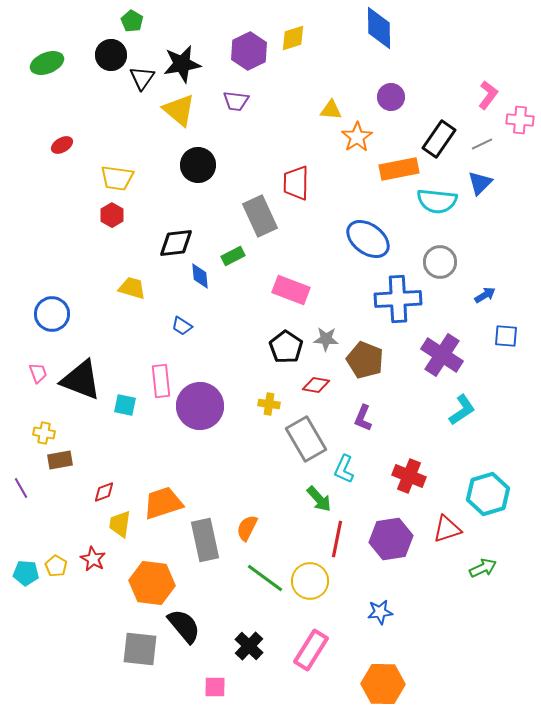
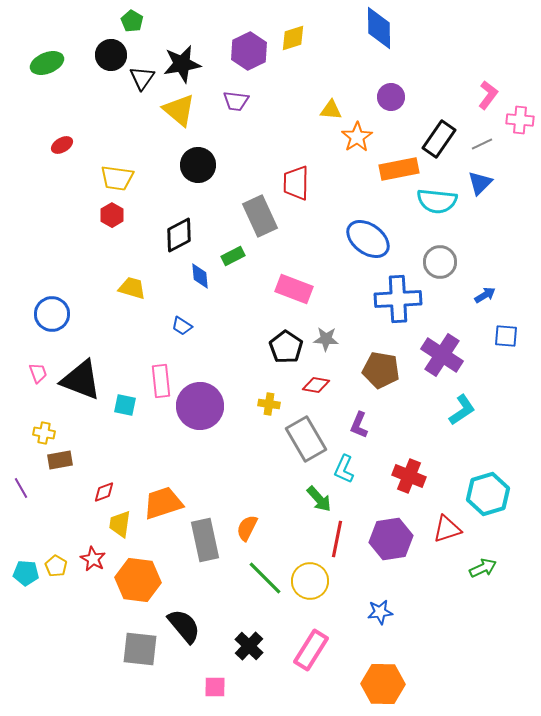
black diamond at (176, 243): moved 3 px right, 8 px up; rotated 21 degrees counterclockwise
pink rectangle at (291, 290): moved 3 px right, 1 px up
brown pentagon at (365, 360): moved 16 px right, 10 px down; rotated 12 degrees counterclockwise
purple L-shape at (363, 418): moved 4 px left, 7 px down
green line at (265, 578): rotated 9 degrees clockwise
orange hexagon at (152, 583): moved 14 px left, 3 px up
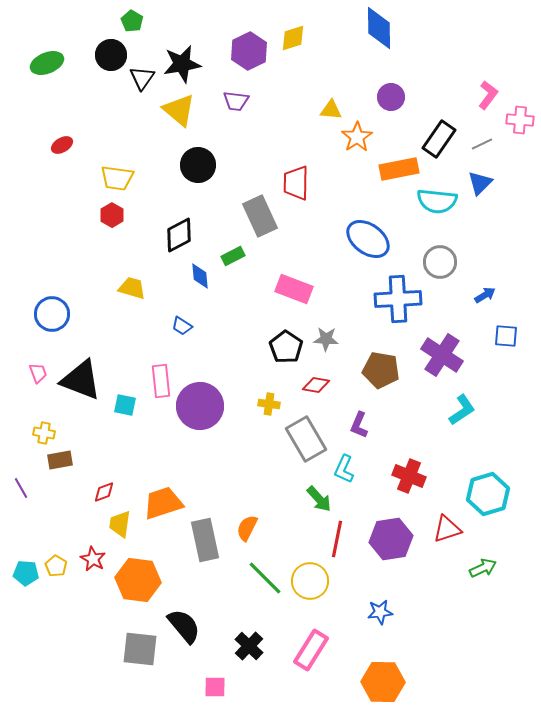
orange hexagon at (383, 684): moved 2 px up
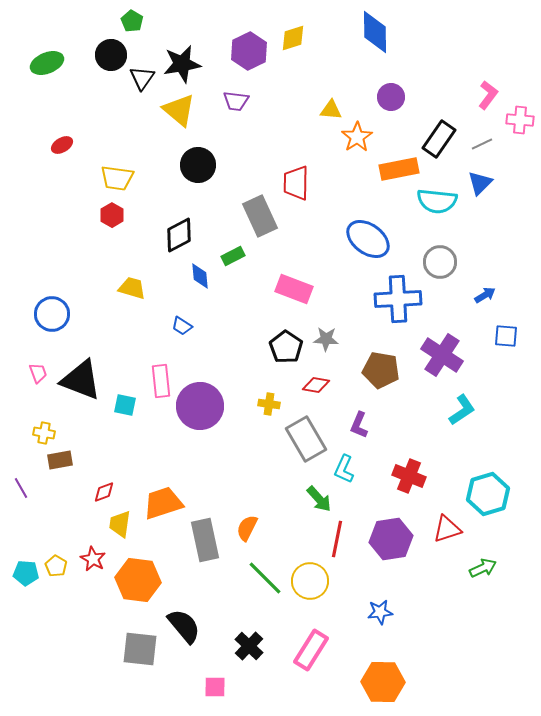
blue diamond at (379, 28): moved 4 px left, 4 px down
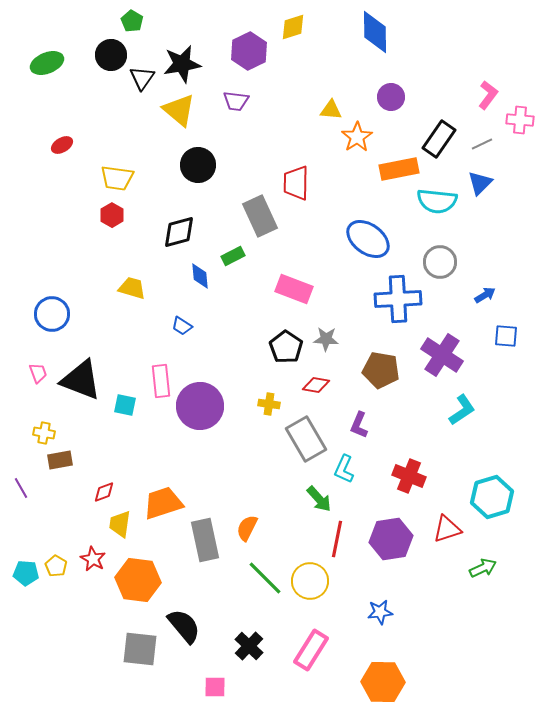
yellow diamond at (293, 38): moved 11 px up
black diamond at (179, 235): moved 3 px up; rotated 12 degrees clockwise
cyan hexagon at (488, 494): moved 4 px right, 3 px down
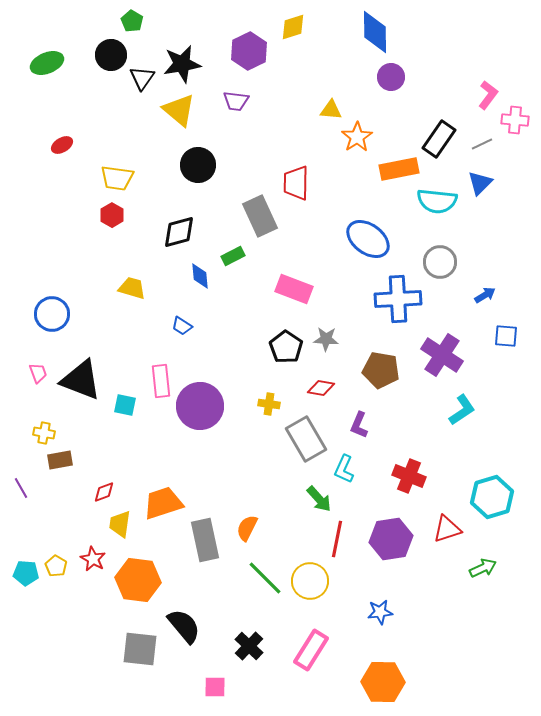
purple circle at (391, 97): moved 20 px up
pink cross at (520, 120): moved 5 px left
red diamond at (316, 385): moved 5 px right, 3 px down
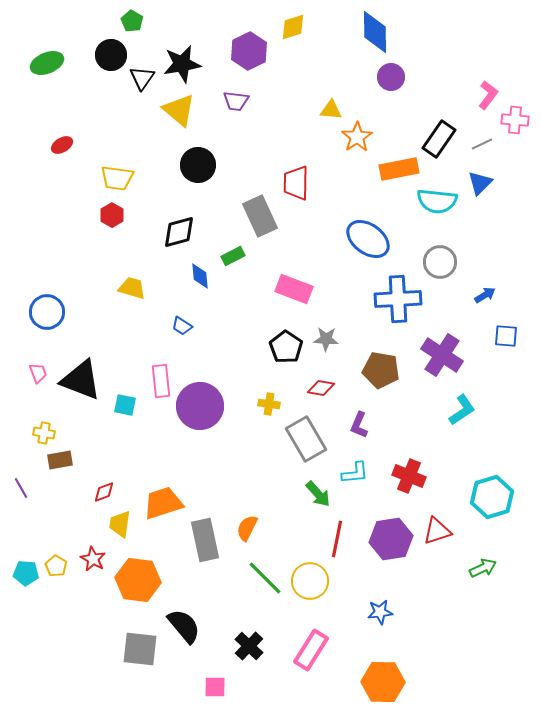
blue circle at (52, 314): moved 5 px left, 2 px up
cyan L-shape at (344, 469): moved 11 px right, 4 px down; rotated 120 degrees counterclockwise
green arrow at (319, 499): moved 1 px left, 5 px up
red triangle at (447, 529): moved 10 px left, 2 px down
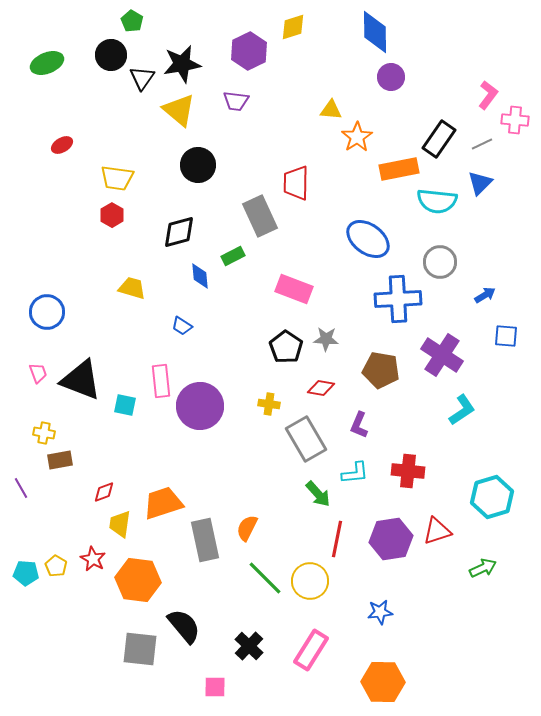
red cross at (409, 476): moved 1 px left, 5 px up; rotated 16 degrees counterclockwise
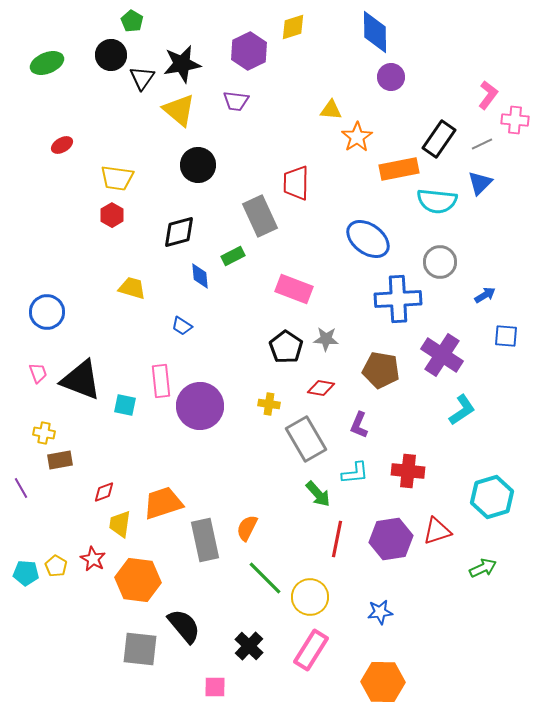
yellow circle at (310, 581): moved 16 px down
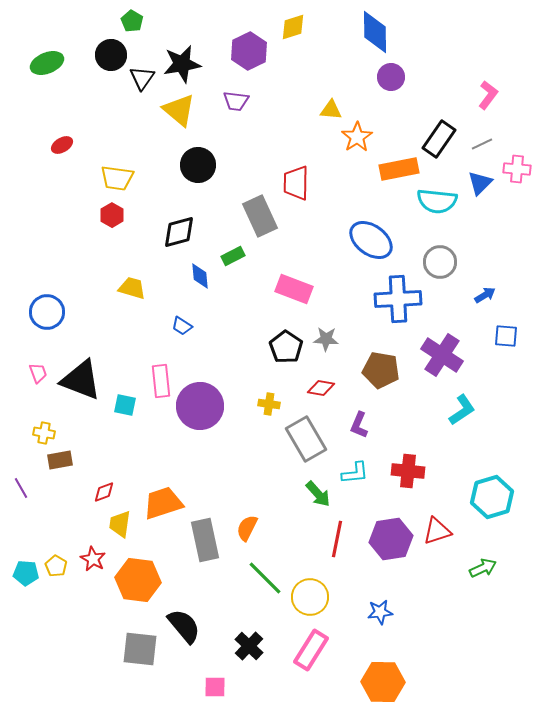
pink cross at (515, 120): moved 2 px right, 49 px down
blue ellipse at (368, 239): moved 3 px right, 1 px down
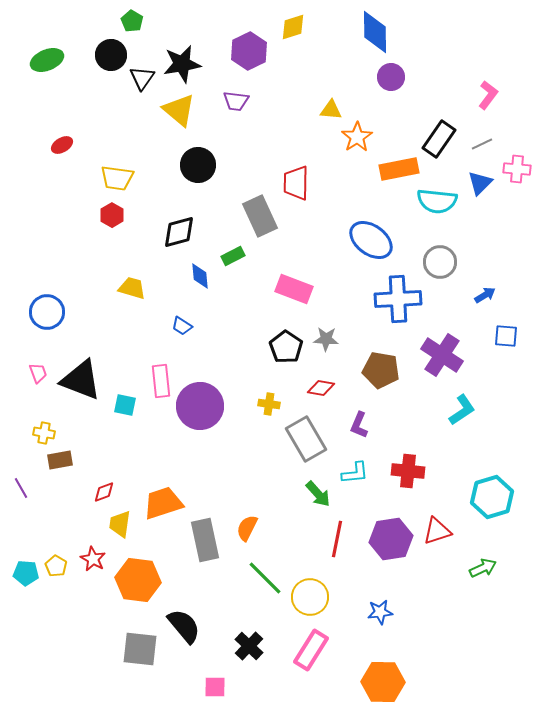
green ellipse at (47, 63): moved 3 px up
